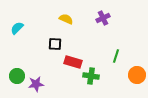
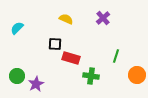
purple cross: rotated 16 degrees counterclockwise
red rectangle: moved 2 px left, 4 px up
purple star: rotated 21 degrees counterclockwise
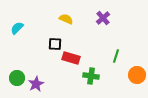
green circle: moved 2 px down
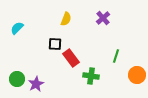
yellow semicircle: rotated 88 degrees clockwise
red rectangle: rotated 36 degrees clockwise
green circle: moved 1 px down
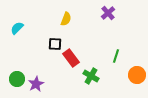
purple cross: moved 5 px right, 5 px up
green cross: rotated 21 degrees clockwise
